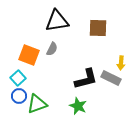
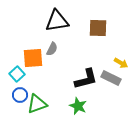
orange square: moved 4 px right, 3 px down; rotated 25 degrees counterclockwise
yellow arrow: rotated 64 degrees counterclockwise
cyan square: moved 1 px left, 4 px up
blue circle: moved 1 px right, 1 px up
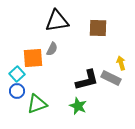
yellow arrow: rotated 136 degrees counterclockwise
black L-shape: moved 1 px right, 1 px down
blue circle: moved 3 px left, 4 px up
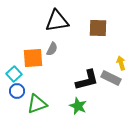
cyan square: moved 3 px left
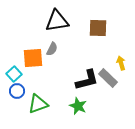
gray rectangle: moved 3 px left; rotated 18 degrees clockwise
green triangle: moved 1 px right
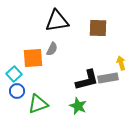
gray rectangle: rotated 54 degrees counterclockwise
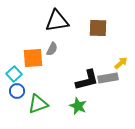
yellow arrow: rotated 64 degrees clockwise
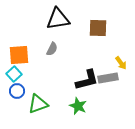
black triangle: moved 1 px right, 2 px up
orange square: moved 14 px left, 3 px up
yellow arrow: rotated 96 degrees clockwise
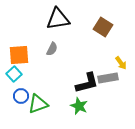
brown square: moved 5 px right, 1 px up; rotated 30 degrees clockwise
black L-shape: moved 3 px down
blue circle: moved 4 px right, 5 px down
green star: moved 1 px right
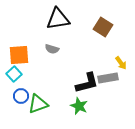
gray semicircle: rotated 80 degrees clockwise
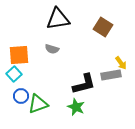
gray rectangle: moved 3 px right, 3 px up
black L-shape: moved 3 px left, 1 px down
green star: moved 3 px left, 1 px down
